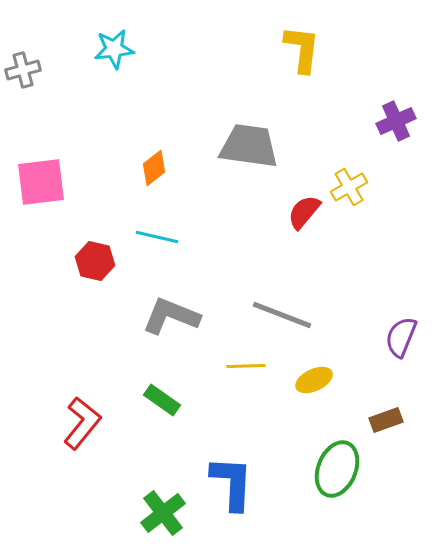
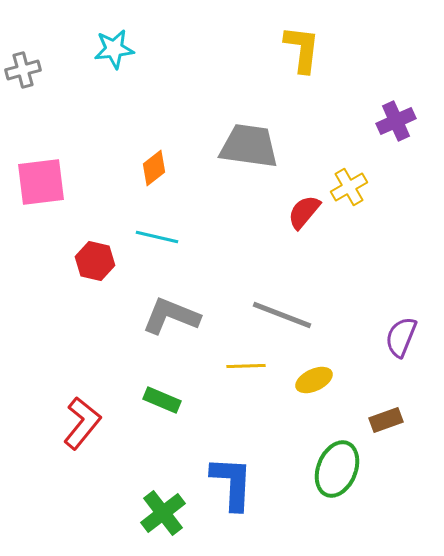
green rectangle: rotated 12 degrees counterclockwise
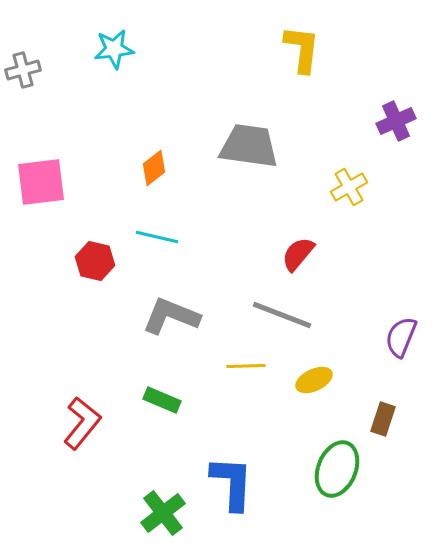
red semicircle: moved 6 px left, 42 px down
brown rectangle: moved 3 px left, 1 px up; rotated 52 degrees counterclockwise
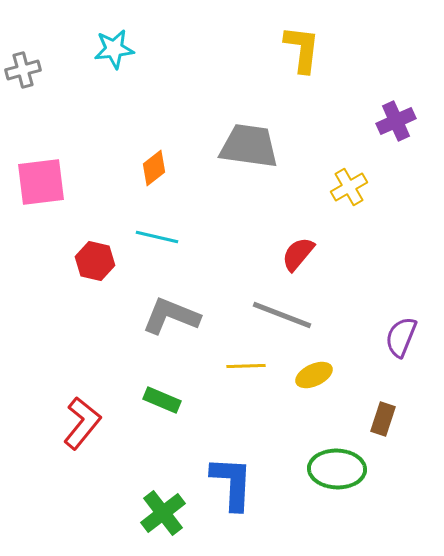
yellow ellipse: moved 5 px up
green ellipse: rotated 70 degrees clockwise
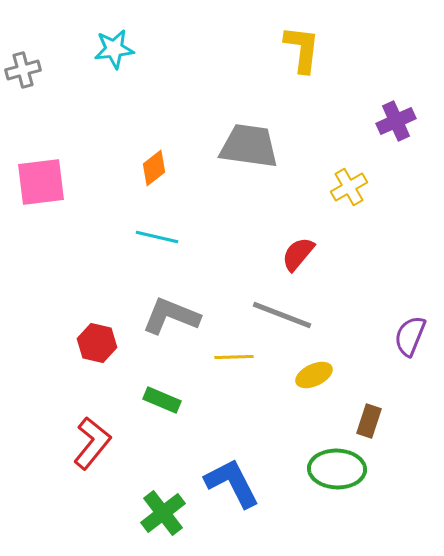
red hexagon: moved 2 px right, 82 px down
purple semicircle: moved 9 px right, 1 px up
yellow line: moved 12 px left, 9 px up
brown rectangle: moved 14 px left, 2 px down
red L-shape: moved 10 px right, 20 px down
blue L-shape: rotated 30 degrees counterclockwise
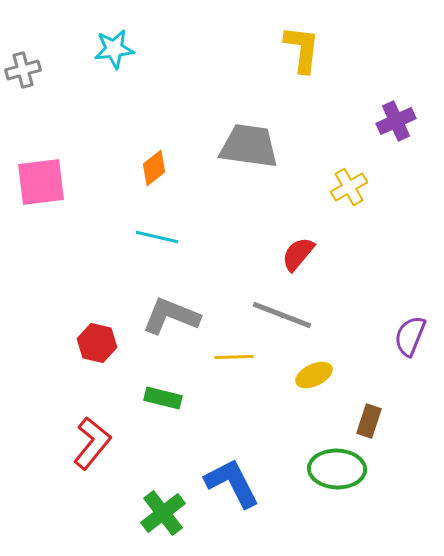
green rectangle: moved 1 px right, 2 px up; rotated 9 degrees counterclockwise
